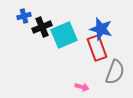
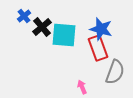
blue cross: rotated 24 degrees counterclockwise
black cross: rotated 18 degrees counterclockwise
cyan square: rotated 28 degrees clockwise
red rectangle: moved 1 px right
pink arrow: rotated 128 degrees counterclockwise
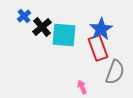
blue star: rotated 25 degrees clockwise
